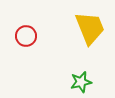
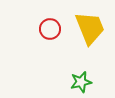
red circle: moved 24 px right, 7 px up
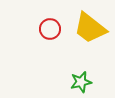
yellow trapezoid: rotated 150 degrees clockwise
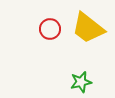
yellow trapezoid: moved 2 px left
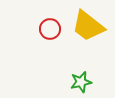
yellow trapezoid: moved 2 px up
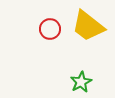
green star: rotated 15 degrees counterclockwise
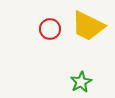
yellow trapezoid: rotated 12 degrees counterclockwise
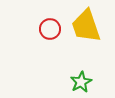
yellow trapezoid: moved 2 px left; rotated 45 degrees clockwise
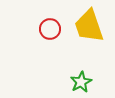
yellow trapezoid: moved 3 px right
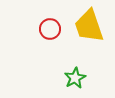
green star: moved 6 px left, 4 px up
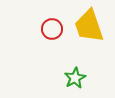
red circle: moved 2 px right
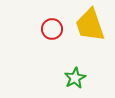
yellow trapezoid: moved 1 px right, 1 px up
